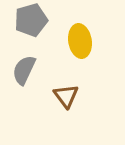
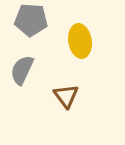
gray pentagon: rotated 20 degrees clockwise
gray semicircle: moved 2 px left
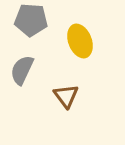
yellow ellipse: rotated 12 degrees counterclockwise
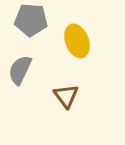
yellow ellipse: moved 3 px left
gray semicircle: moved 2 px left
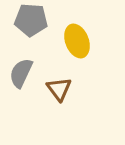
gray semicircle: moved 1 px right, 3 px down
brown triangle: moved 7 px left, 7 px up
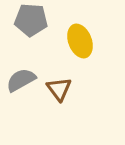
yellow ellipse: moved 3 px right
gray semicircle: moved 7 px down; rotated 36 degrees clockwise
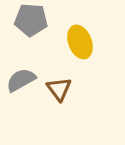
yellow ellipse: moved 1 px down
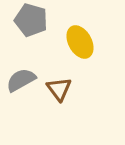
gray pentagon: rotated 12 degrees clockwise
yellow ellipse: rotated 8 degrees counterclockwise
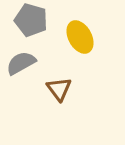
yellow ellipse: moved 5 px up
gray semicircle: moved 17 px up
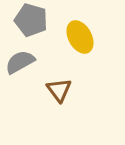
gray semicircle: moved 1 px left, 1 px up
brown triangle: moved 1 px down
